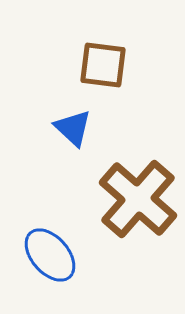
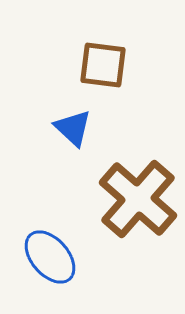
blue ellipse: moved 2 px down
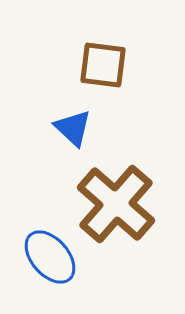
brown cross: moved 22 px left, 5 px down
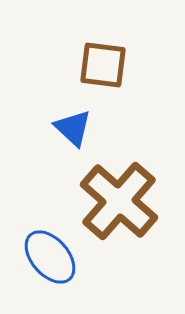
brown cross: moved 3 px right, 3 px up
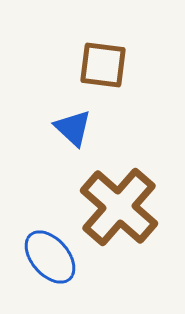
brown cross: moved 6 px down
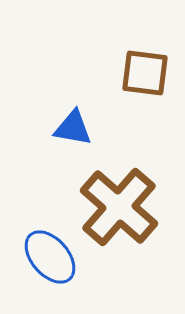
brown square: moved 42 px right, 8 px down
blue triangle: rotated 33 degrees counterclockwise
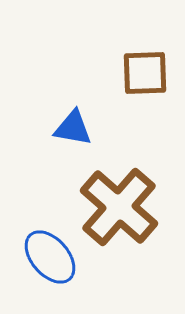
brown square: rotated 9 degrees counterclockwise
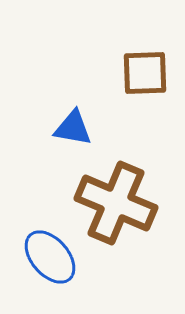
brown cross: moved 3 px left, 4 px up; rotated 18 degrees counterclockwise
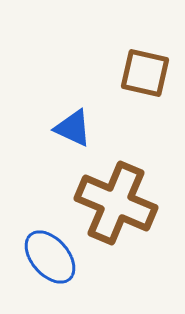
brown square: rotated 15 degrees clockwise
blue triangle: rotated 15 degrees clockwise
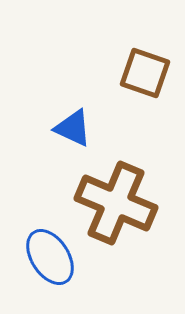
brown square: rotated 6 degrees clockwise
blue ellipse: rotated 8 degrees clockwise
